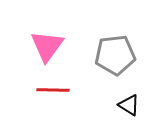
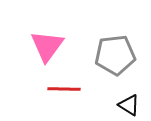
red line: moved 11 px right, 1 px up
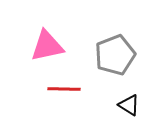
pink triangle: rotated 42 degrees clockwise
gray pentagon: rotated 15 degrees counterclockwise
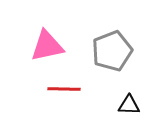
gray pentagon: moved 3 px left, 4 px up
black triangle: rotated 30 degrees counterclockwise
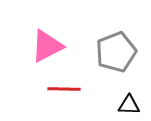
pink triangle: rotated 15 degrees counterclockwise
gray pentagon: moved 4 px right, 1 px down
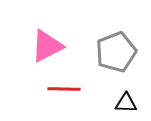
black triangle: moved 3 px left, 2 px up
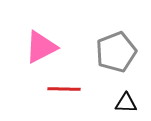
pink triangle: moved 6 px left, 1 px down
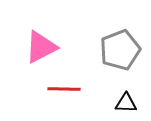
gray pentagon: moved 4 px right, 2 px up
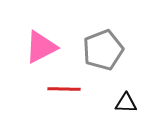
gray pentagon: moved 17 px left
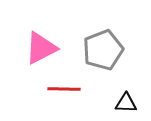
pink triangle: moved 1 px down
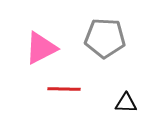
gray pentagon: moved 2 px right, 12 px up; rotated 24 degrees clockwise
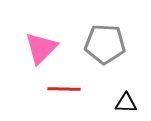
gray pentagon: moved 6 px down
pink triangle: rotated 18 degrees counterclockwise
